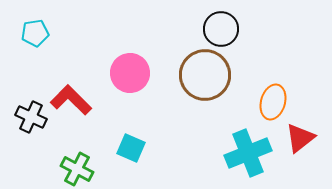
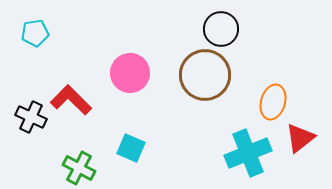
green cross: moved 2 px right, 1 px up
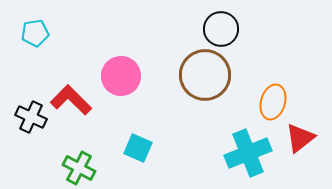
pink circle: moved 9 px left, 3 px down
cyan square: moved 7 px right
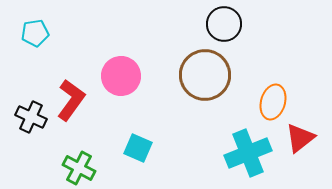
black circle: moved 3 px right, 5 px up
red L-shape: rotated 81 degrees clockwise
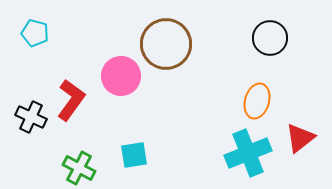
black circle: moved 46 px right, 14 px down
cyan pentagon: rotated 24 degrees clockwise
brown circle: moved 39 px left, 31 px up
orange ellipse: moved 16 px left, 1 px up
cyan square: moved 4 px left, 7 px down; rotated 32 degrees counterclockwise
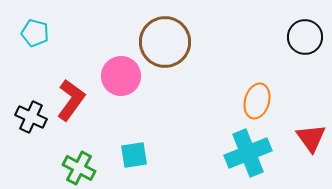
black circle: moved 35 px right, 1 px up
brown circle: moved 1 px left, 2 px up
red triangle: moved 11 px right; rotated 28 degrees counterclockwise
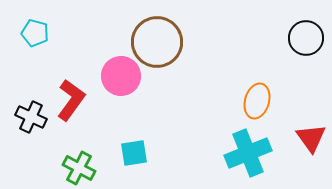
black circle: moved 1 px right, 1 px down
brown circle: moved 8 px left
cyan square: moved 2 px up
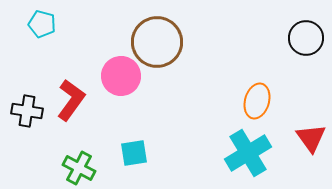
cyan pentagon: moved 7 px right, 9 px up
black cross: moved 4 px left, 6 px up; rotated 16 degrees counterclockwise
cyan cross: rotated 9 degrees counterclockwise
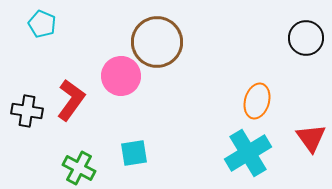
cyan pentagon: rotated 8 degrees clockwise
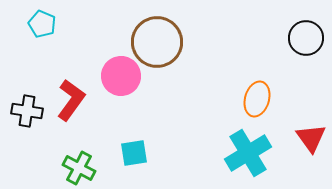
orange ellipse: moved 2 px up
